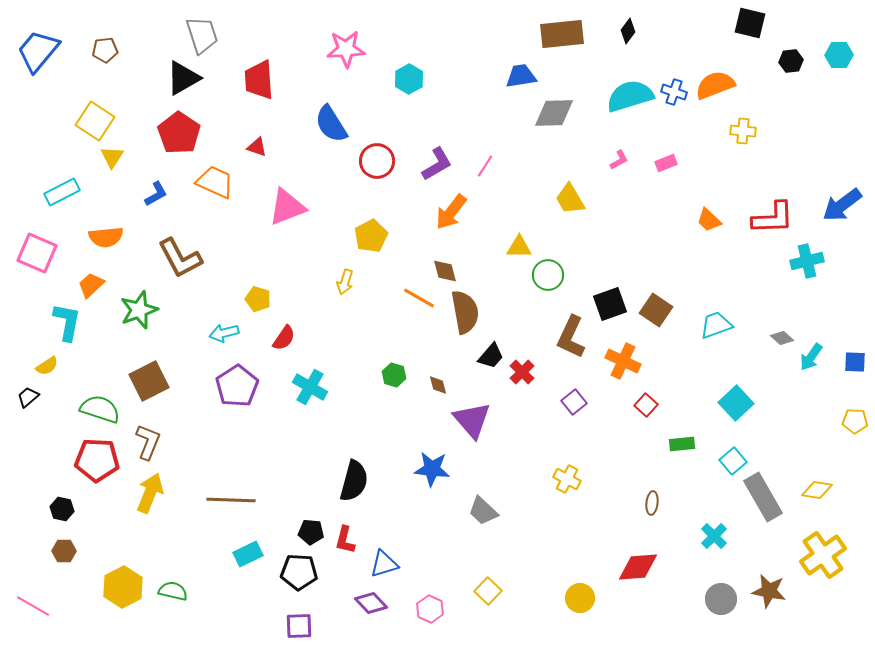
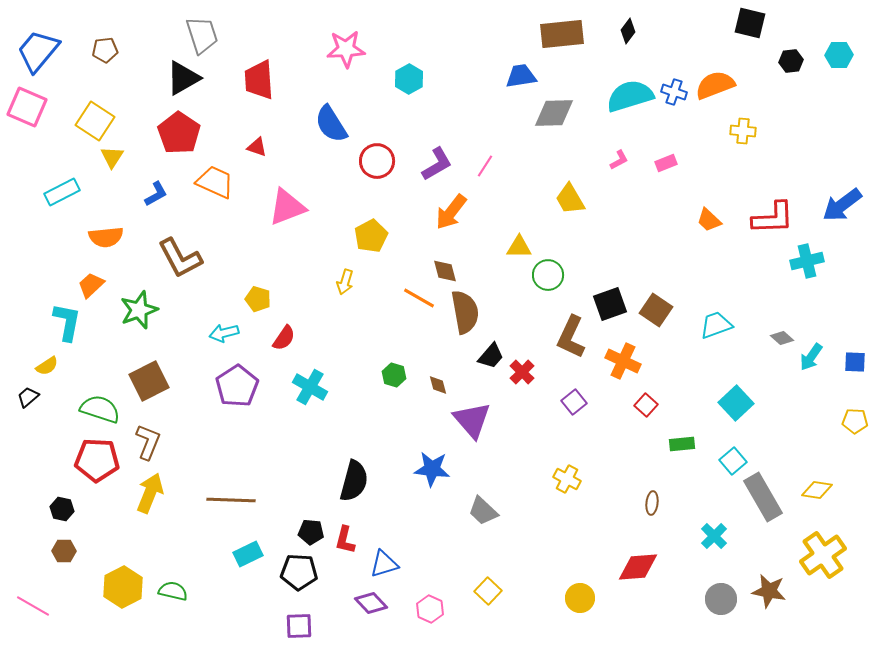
pink square at (37, 253): moved 10 px left, 146 px up
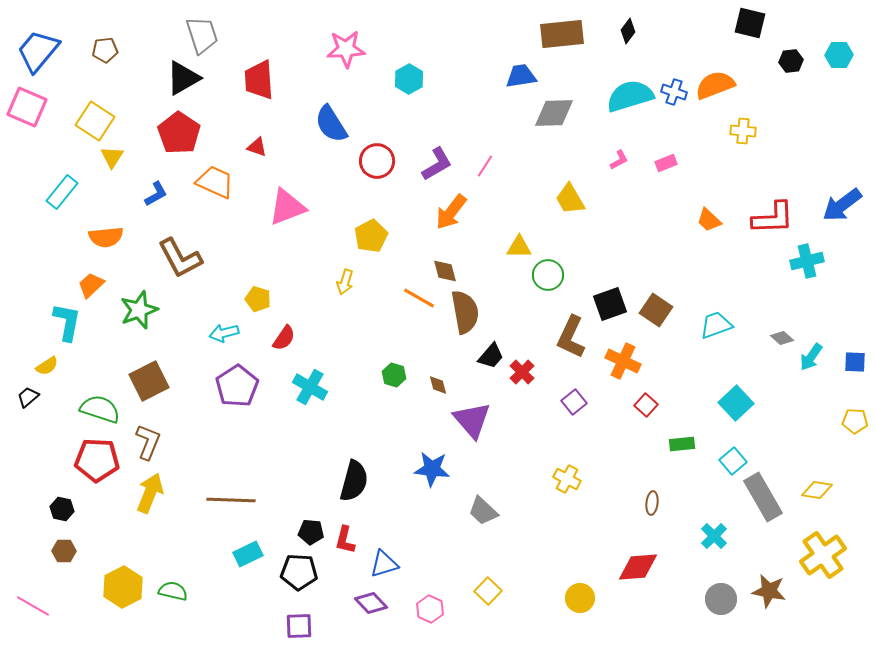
cyan rectangle at (62, 192): rotated 24 degrees counterclockwise
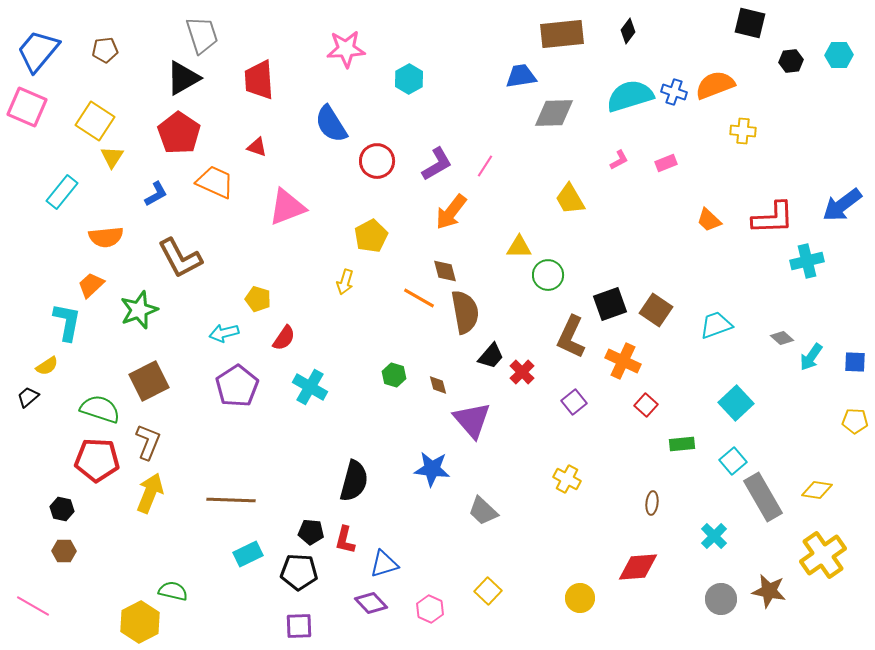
yellow hexagon at (123, 587): moved 17 px right, 35 px down
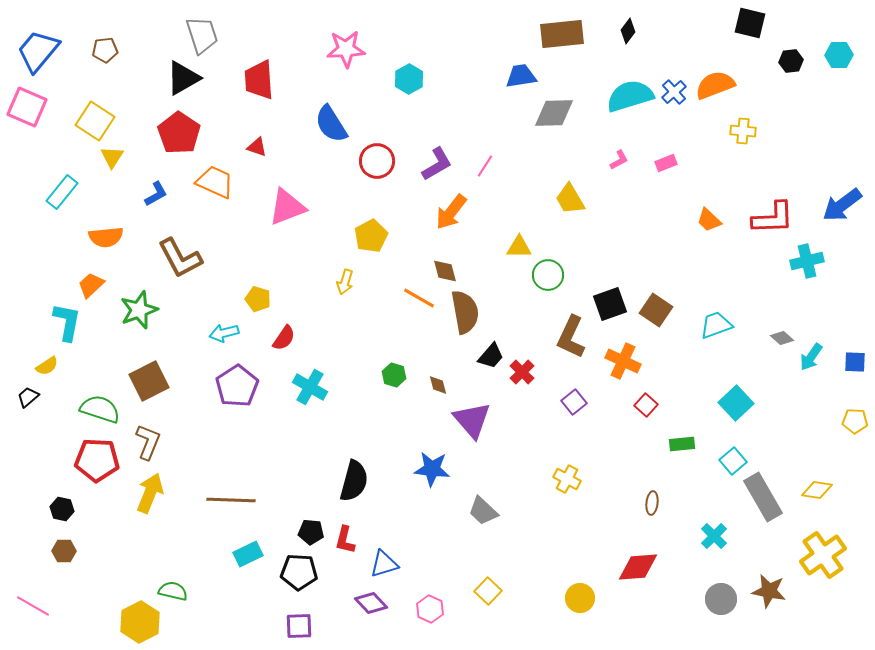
blue cross at (674, 92): rotated 30 degrees clockwise
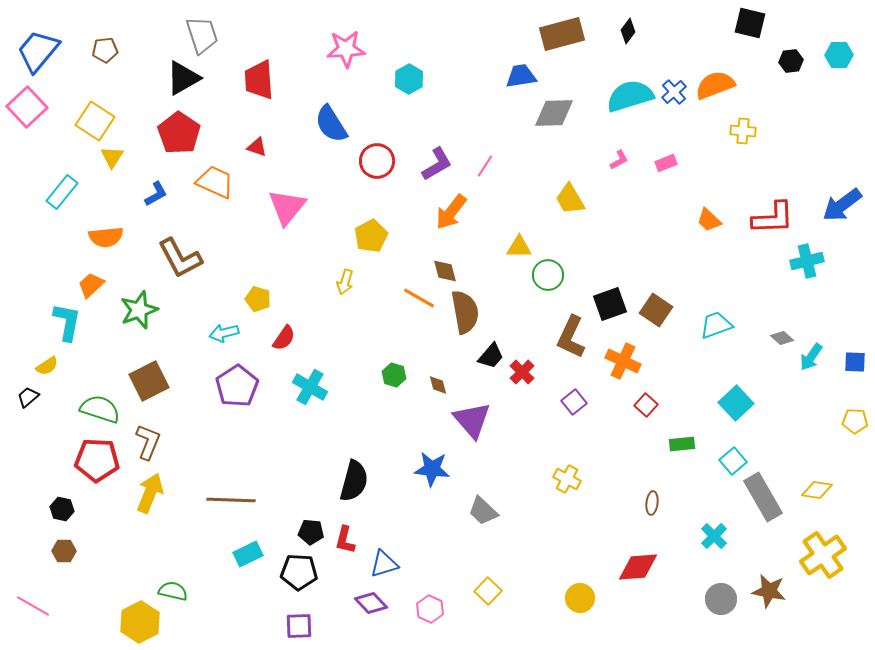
brown rectangle at (562, 34): rotated 9 degrees counterclockwise
pink square at (27, 107): rotated 24 degrees clockwise
pink triangle at (287, 207): rotated 30 degrees counterclockwise
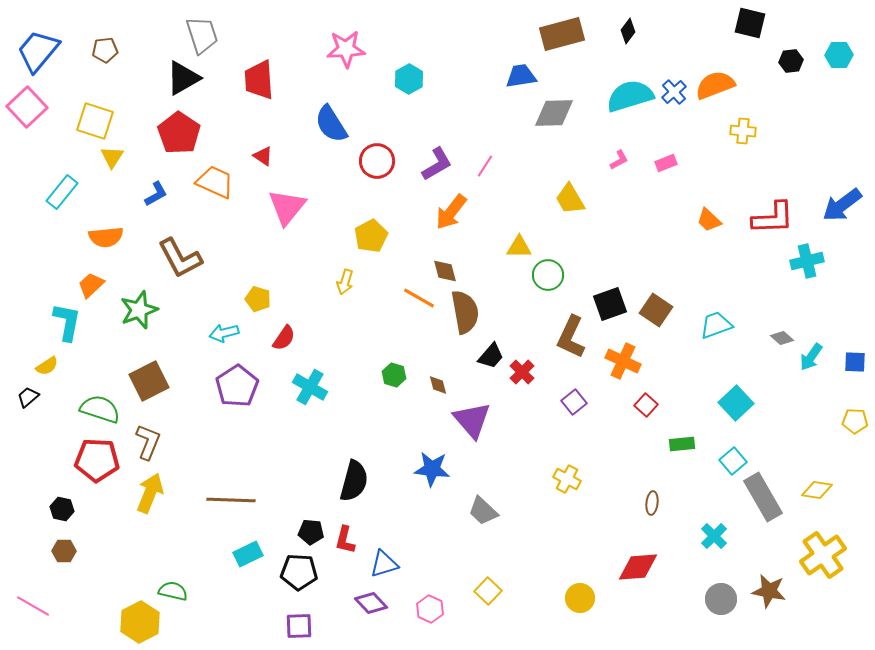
yellow square at (95, 121): rotated 15 degrees counterclockwise
red triangle at (257, 147): moved 6 px right, 9 px down; rotated 15 degrees clockwise
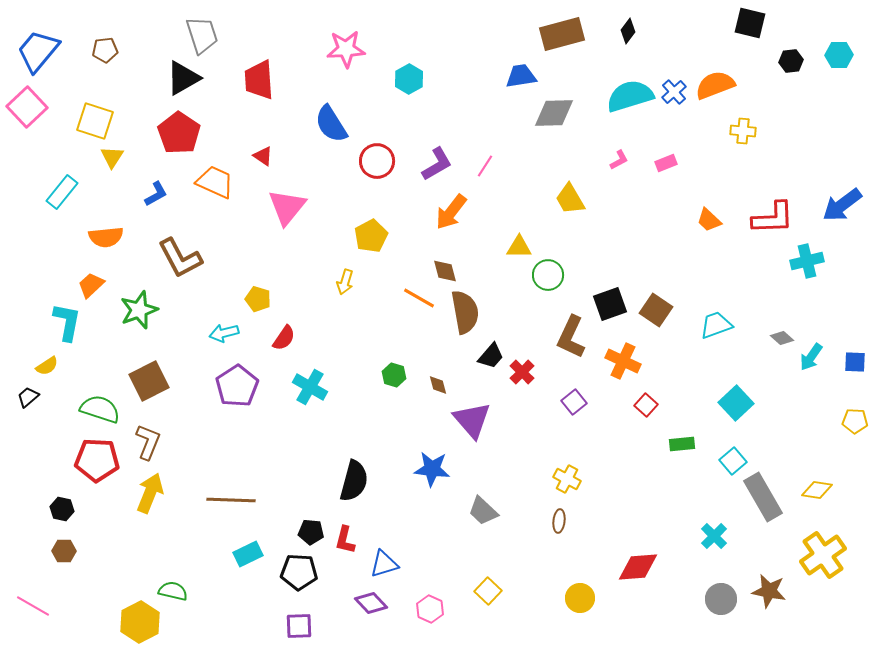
brown ellipse at (652, 503): moved 93 px left, 18 px down
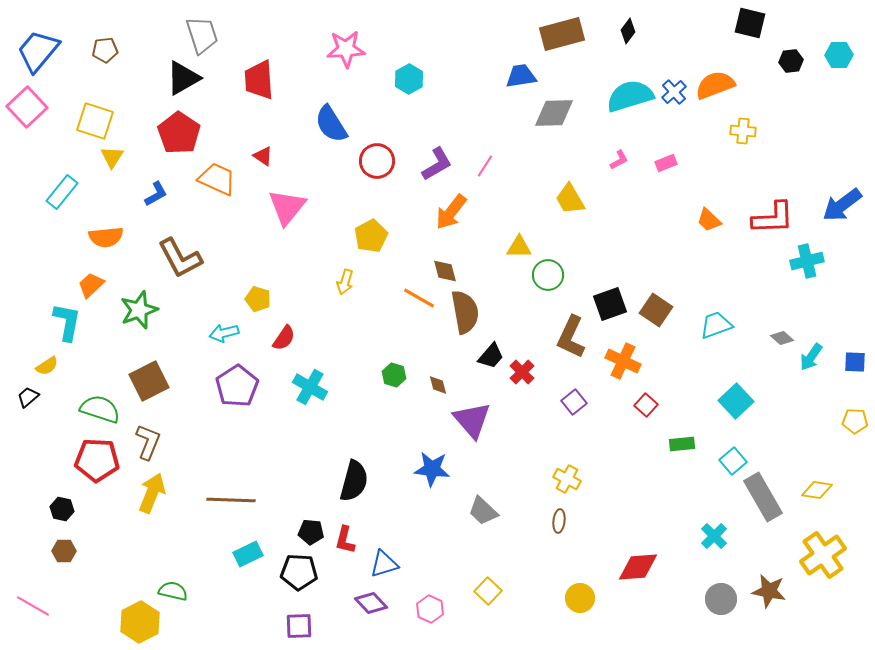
orange trapezoid at (215, 182): moved 2 px right, 3 px up
cyan square at (736, 403): moved 2 px up
yellow arrow at (150, 493): moved 2 px right
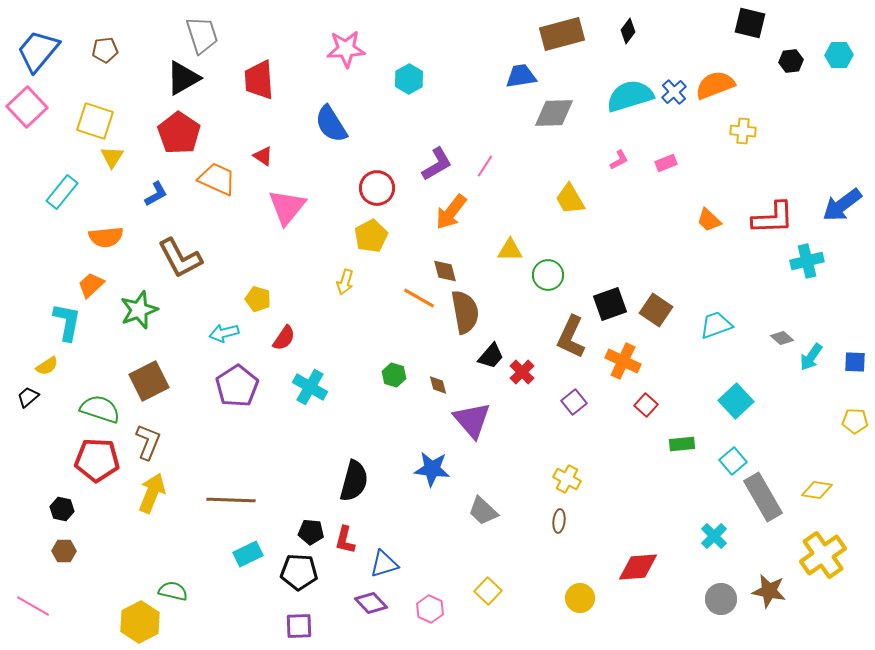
red circle at (377, 161): moved 27 px down
yellow triangle at (519, 247): moved 9 px left, 3 px down
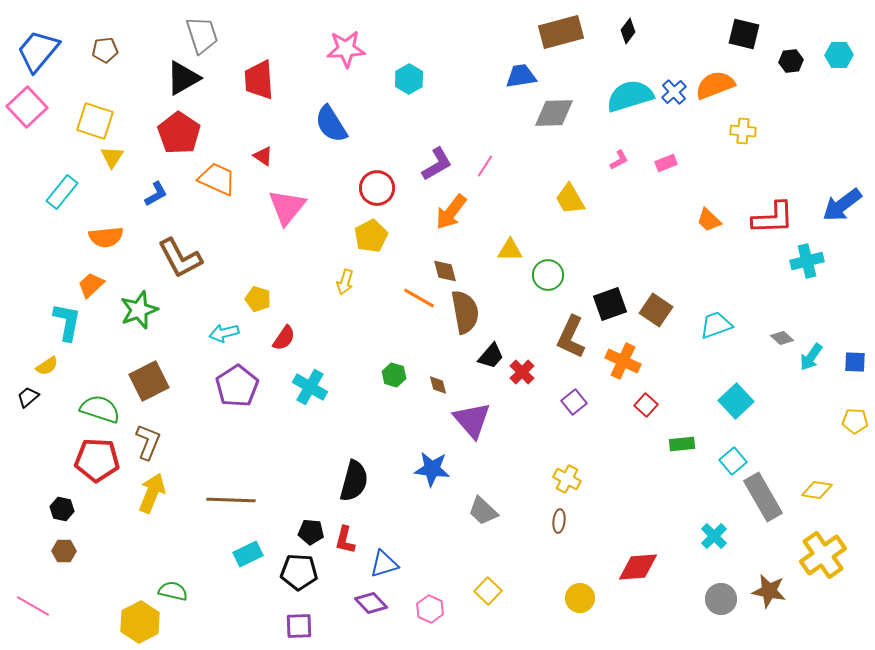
black square at (750, 23): moved 6 px left, 11 px down
brown rectangle at (562, 34): moved 1 px left, 2 px up
